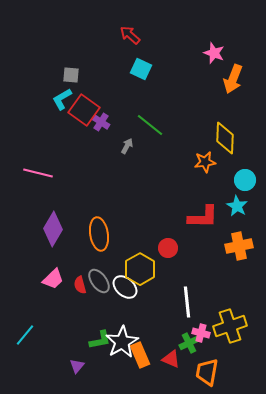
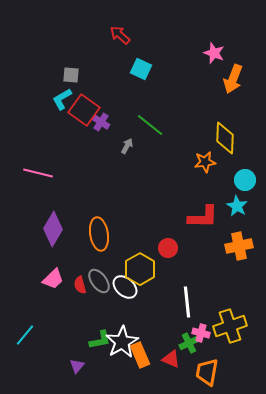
red arrow: moved 10 px left
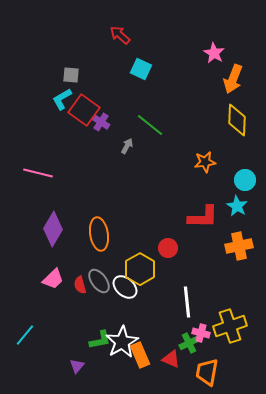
pink star: rotated 10 degrees clockwise
yellow diamond: moved 12 px right, 18 px up
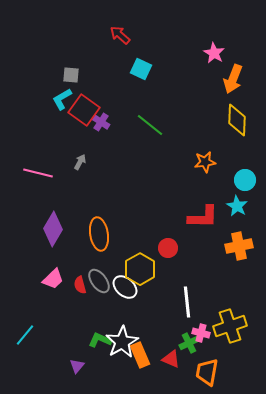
gray arrow: moved 47 px left, 16 px down
green L-shape: rotated 145 degrees counterclockwise
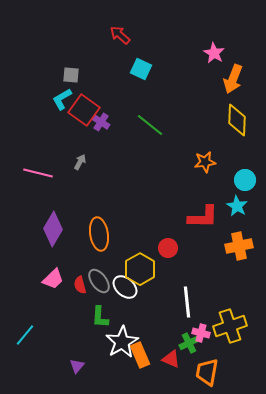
green L-shape: moved 23 px up; rotated 110 degrees counterclockwise
